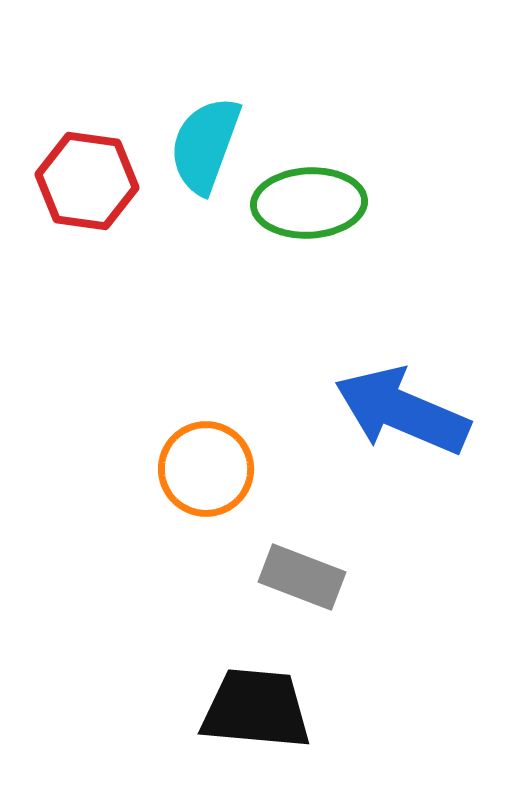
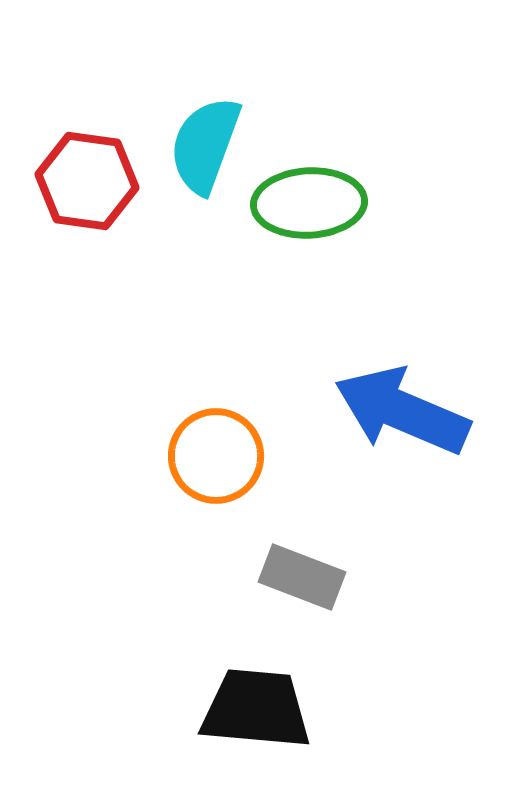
orange circle: moved 10 px right, 13 px up
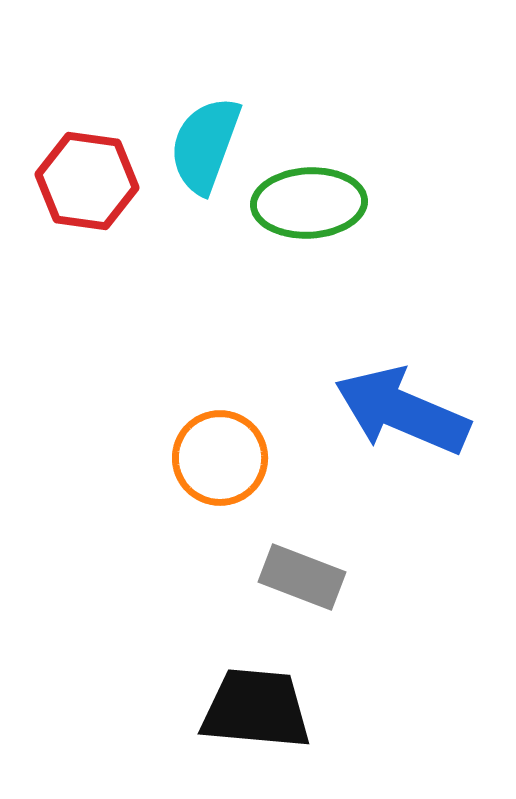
orange circle: moved 4 px right, 2 px down
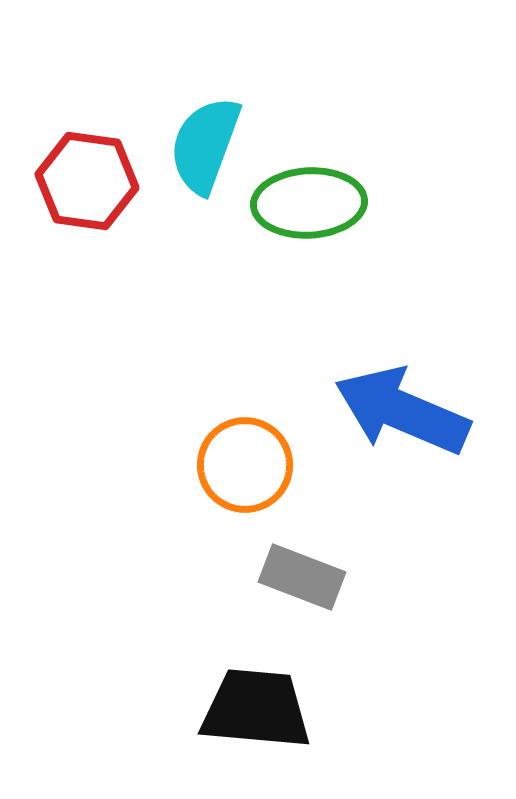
orange circle: moved 25 px right, 7 px down
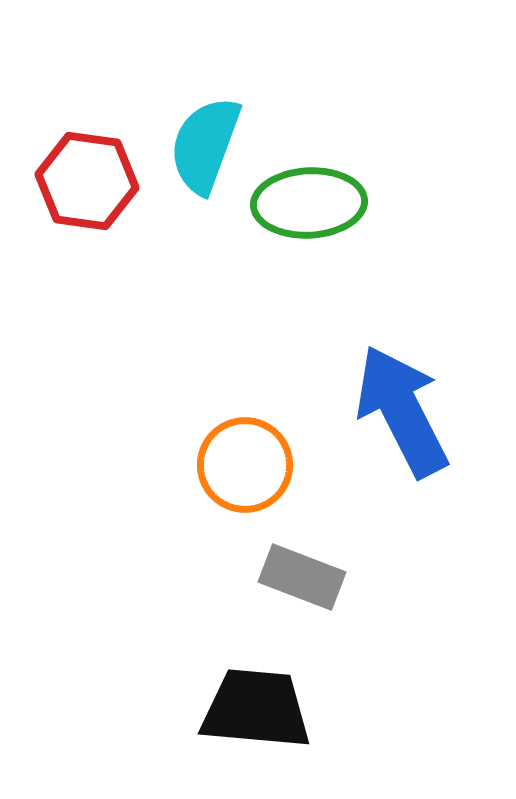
blue arrow: rotated 40 degrees clockwise
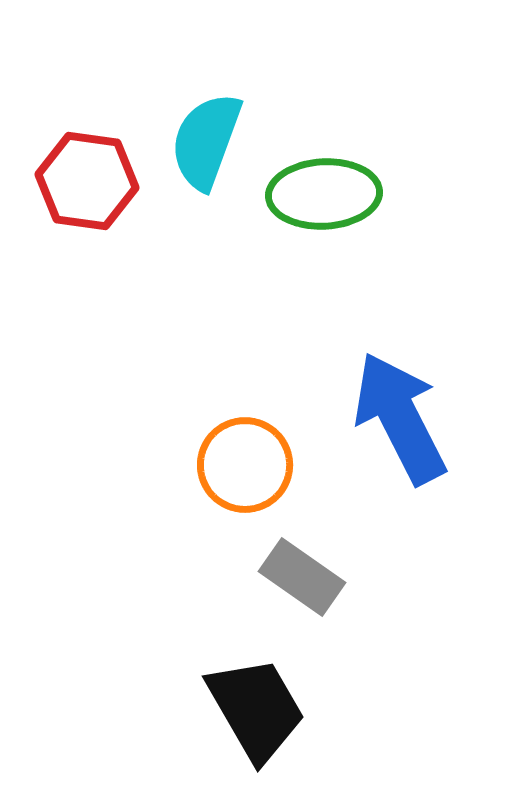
cyan semicircle: moved 1 px right, 4 px up
green ellipse: moved 15 px right, 9 px up
blue arrow: moved 2 px left, 7 px down
gray rectangle: rotated 14 degrees clockwise
black trapezoid: rotated 55 degrees clockwise
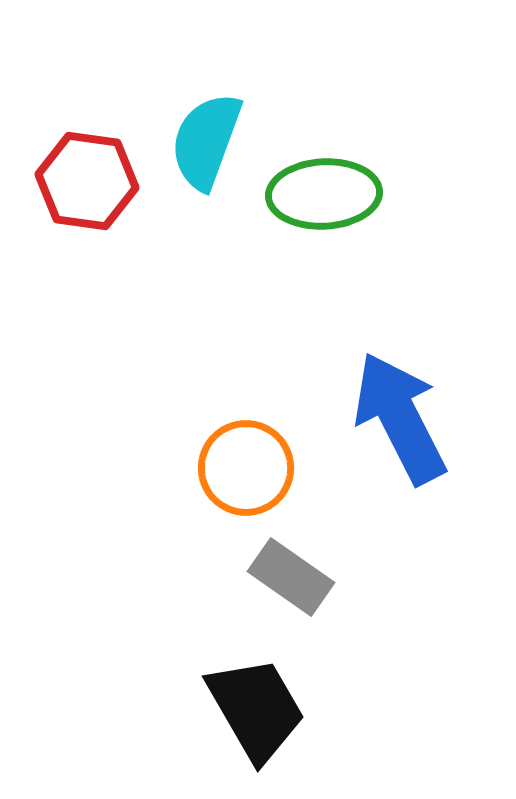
orange circle: moved 1 px right, 3 px down
gray rectangle: moved 11 px left
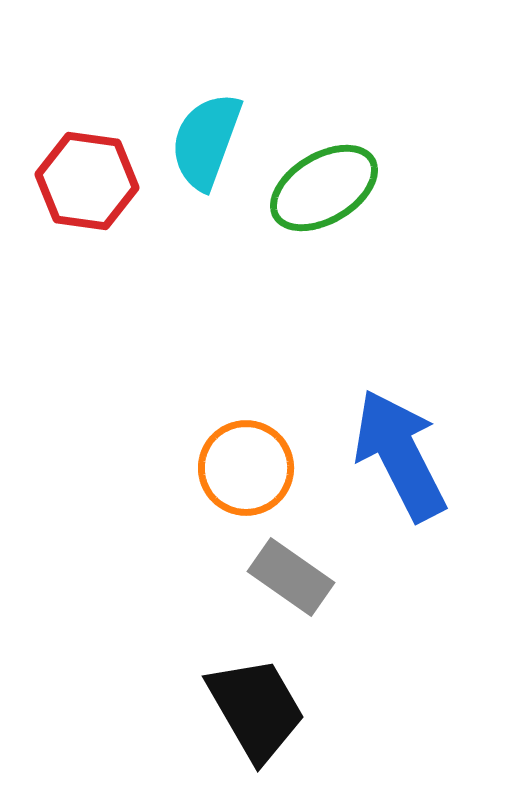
green ellipse: moved 6 px up; rotated 28 degrees counterclockwise
blue arrow: moved 37 px down
